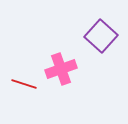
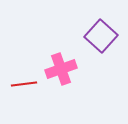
red line: rotated 25 degrees counterclockwise
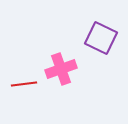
purple square: moved 2 px down; rotated 16 degrees counterclockwise
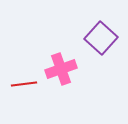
purple square: rotated 16 degrees clockwise
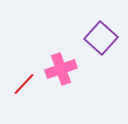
red line: rotated 40 degrees counterclockwise
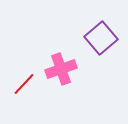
purple square: rotated 8 degrees clockwise
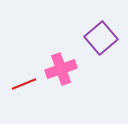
red line: rotated 25 degrees clockwise
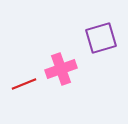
purple square: rotated 24 degrees clockwise
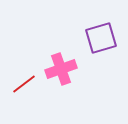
red line: rotated 15 degrees counterclockwise
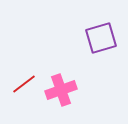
pink cross: moved 21 px down
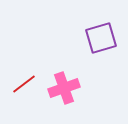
pink cross: moved 3 px right, 2 px up
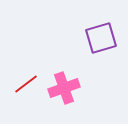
red line: moved 2 px right
